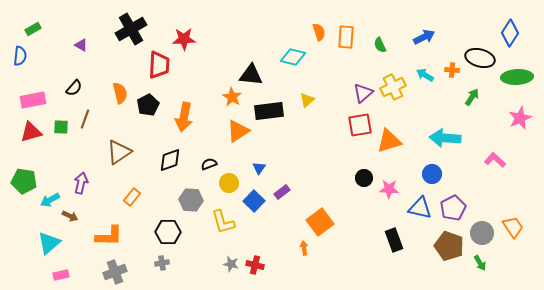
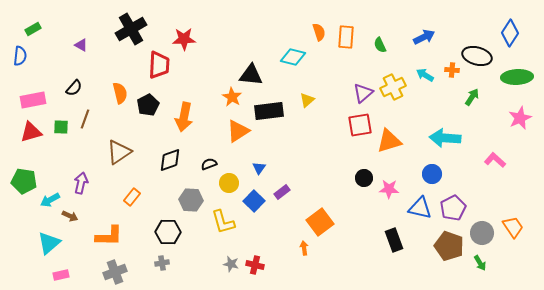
black ellipse at (480, 58): moved 3 px left, 2 px up
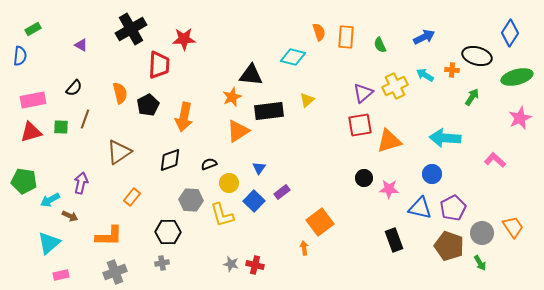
green ellipse at (517, 77): rotated 12 degrees counterclockwise
yellow cross at (393, 87): moved 2 px right, 1 px up
orange star at (232, 97): rotated 18 degrees clockwise
yellow L-shape at (223, 222): moved 1 px left, 7 px up
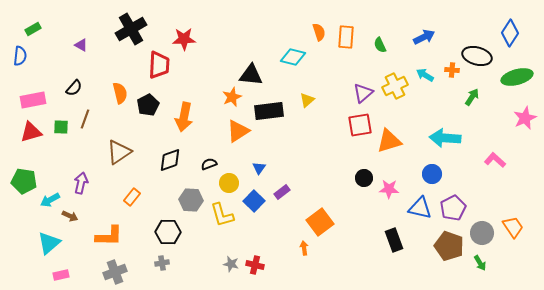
pink star at (520, 118): moved 5 px right
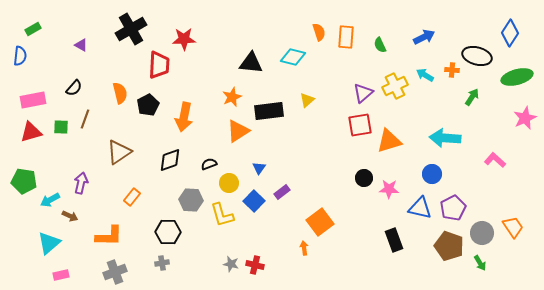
black triangle at (251, 75): moved 12 px up
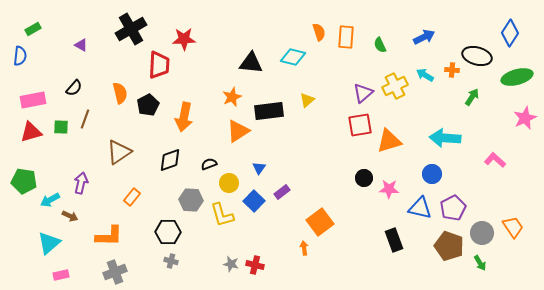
gray cross at (162, 263): moved 9 px right, 2 px up; rotated 24 degrees clockwise
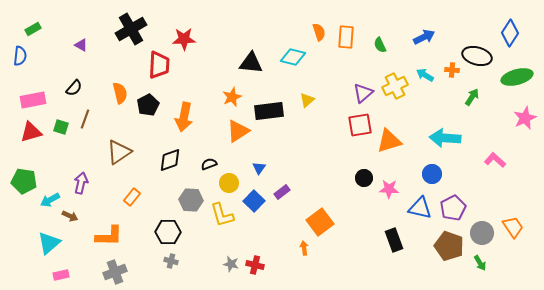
green square at (61, 127): rotated 14 degrees clockwise
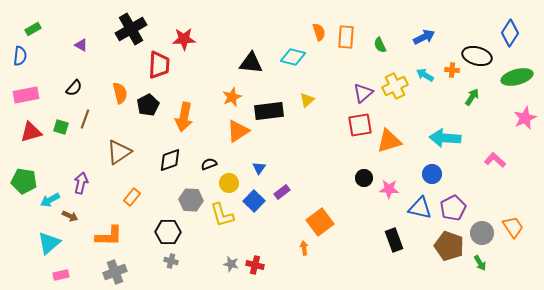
pink rectangle at (33, 100): moved 7 px left, 5 px up
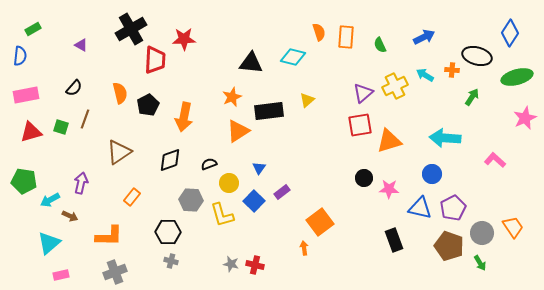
red trapezoid at (159, 65): moved 4 px left, 5 px up
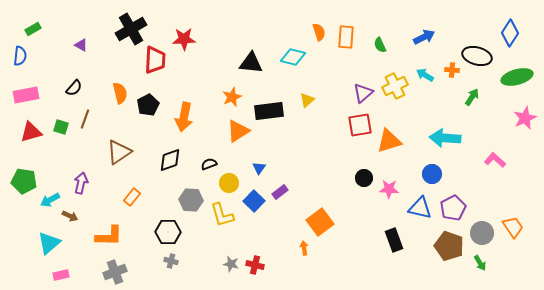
purple rectangle at (282, 192): moved 2 px left
